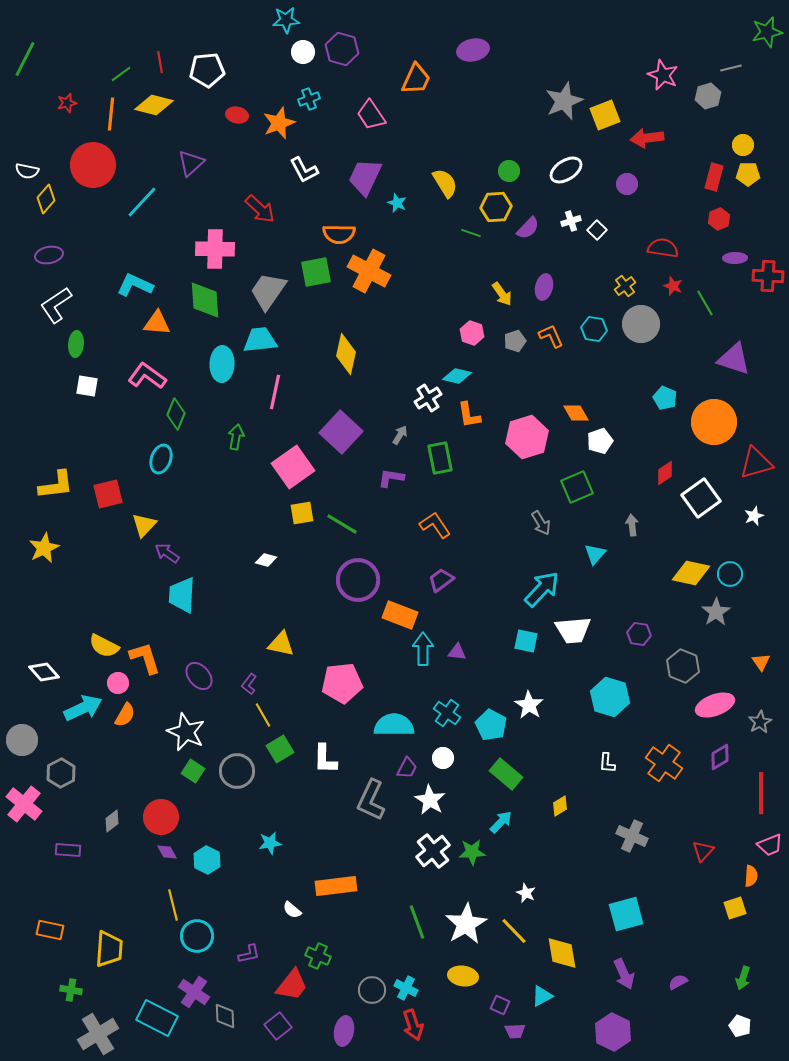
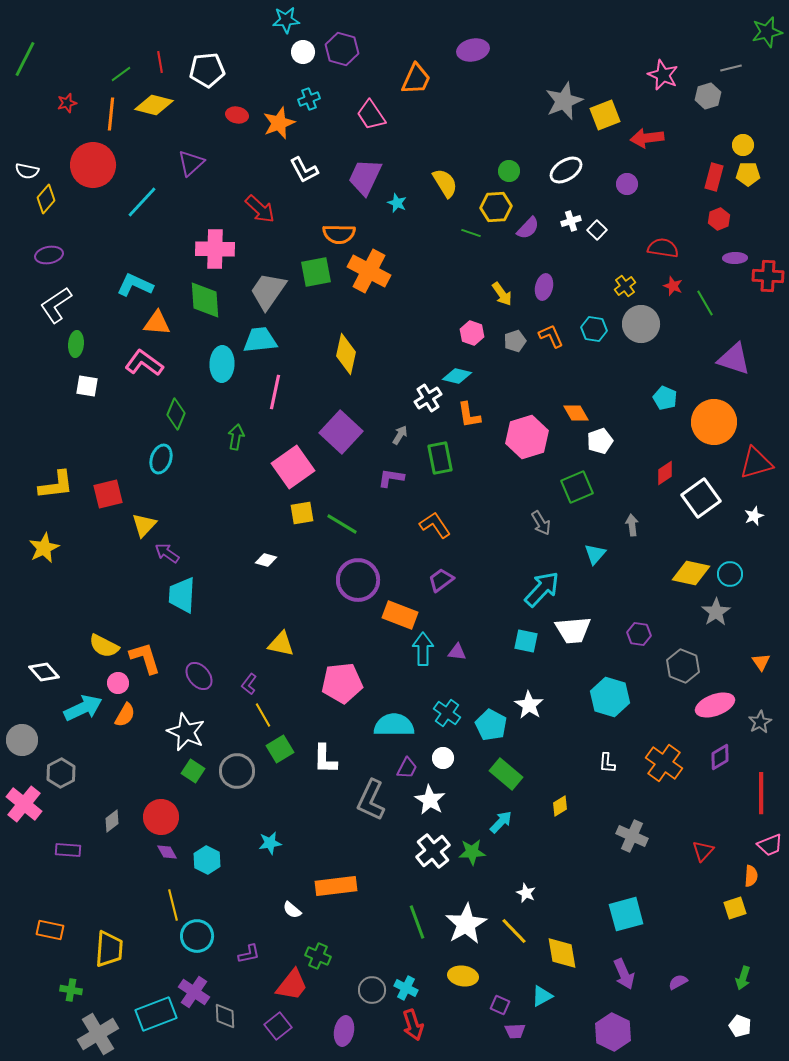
pink L-shape at (147, 376): moved 3 px left, 13 px up
cyan rectangle at (157, 1018): moved 1 px left, 4 px up; rotated 48 degrees counterclockwise
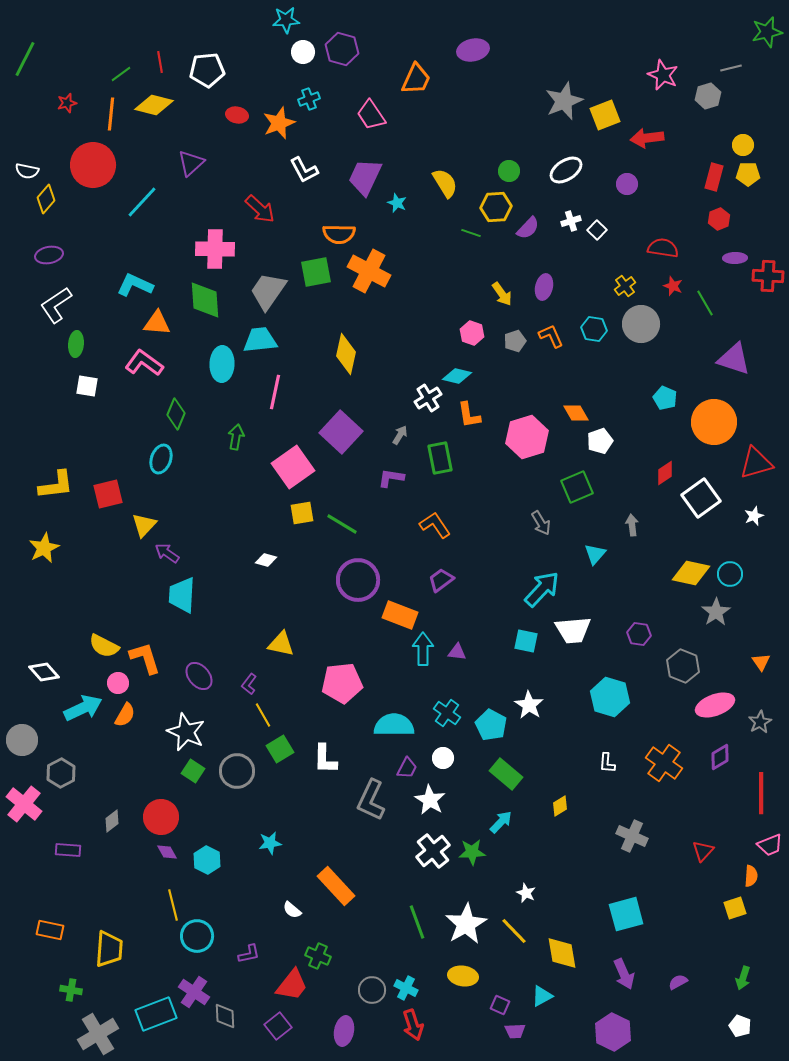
orange rectangle at (336, 886): rotated 54 degrees clockwise
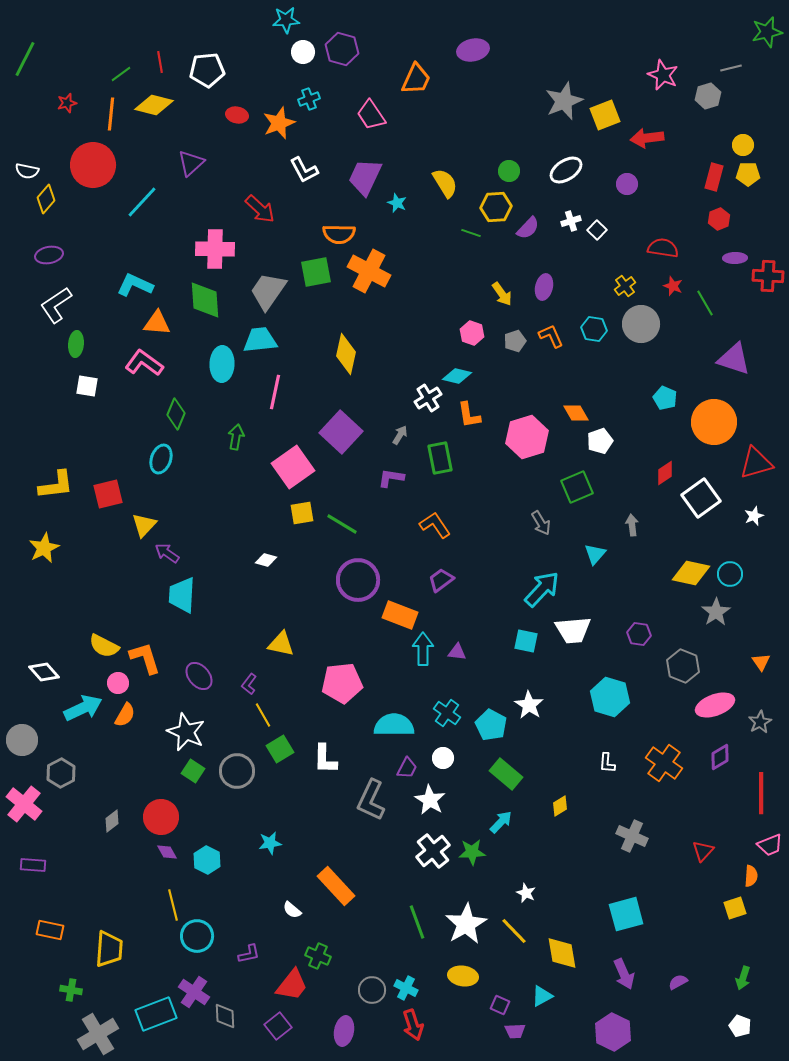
purple rectangle at (68, 850): moved 35 px left, 15 px down
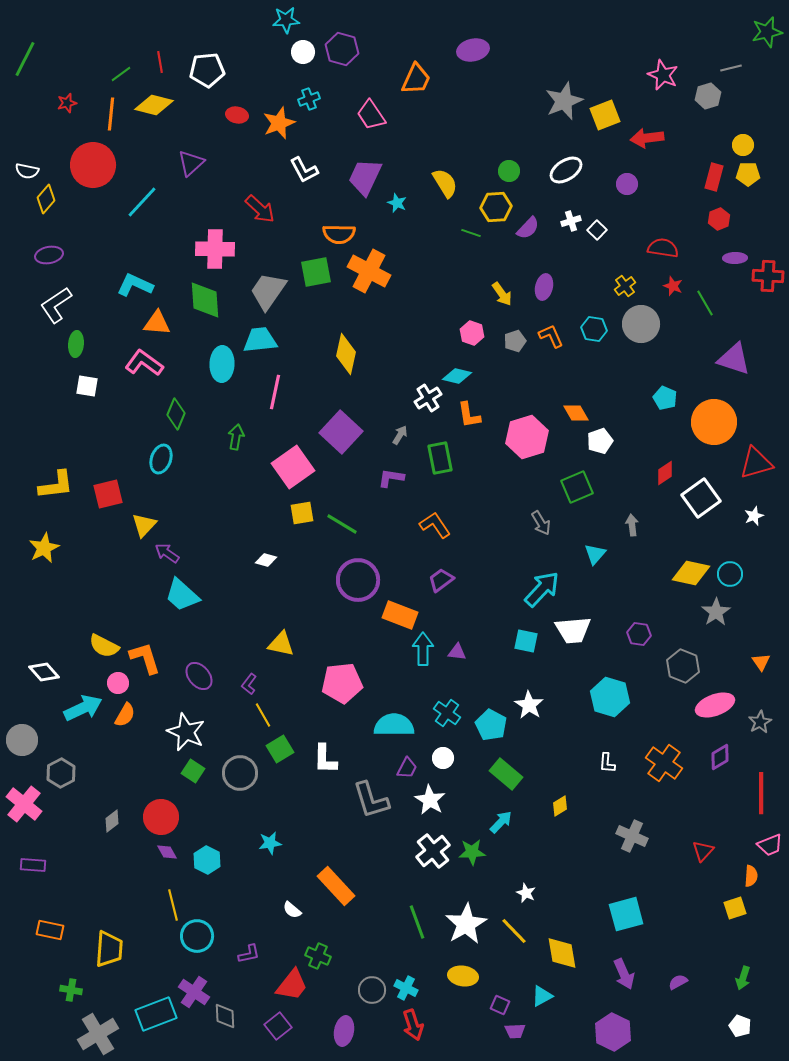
cyan trapezoid at (182, 595): rotated 51 degrees counterclockwise
gray circle at (237, 771): moved 3 px right, 2 px down
gray L-shape at (371, 800): rotated 42 degrees counterclockwise
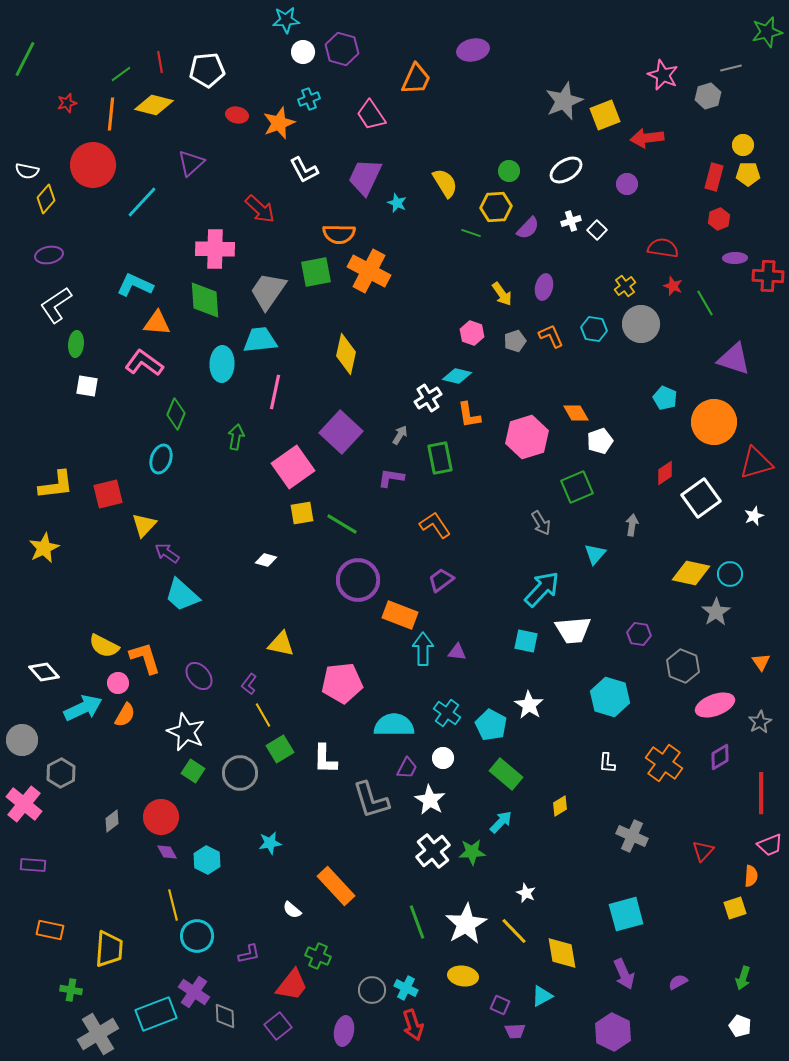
gray arrow at (632, 525): rotated 15 degrees clockwise
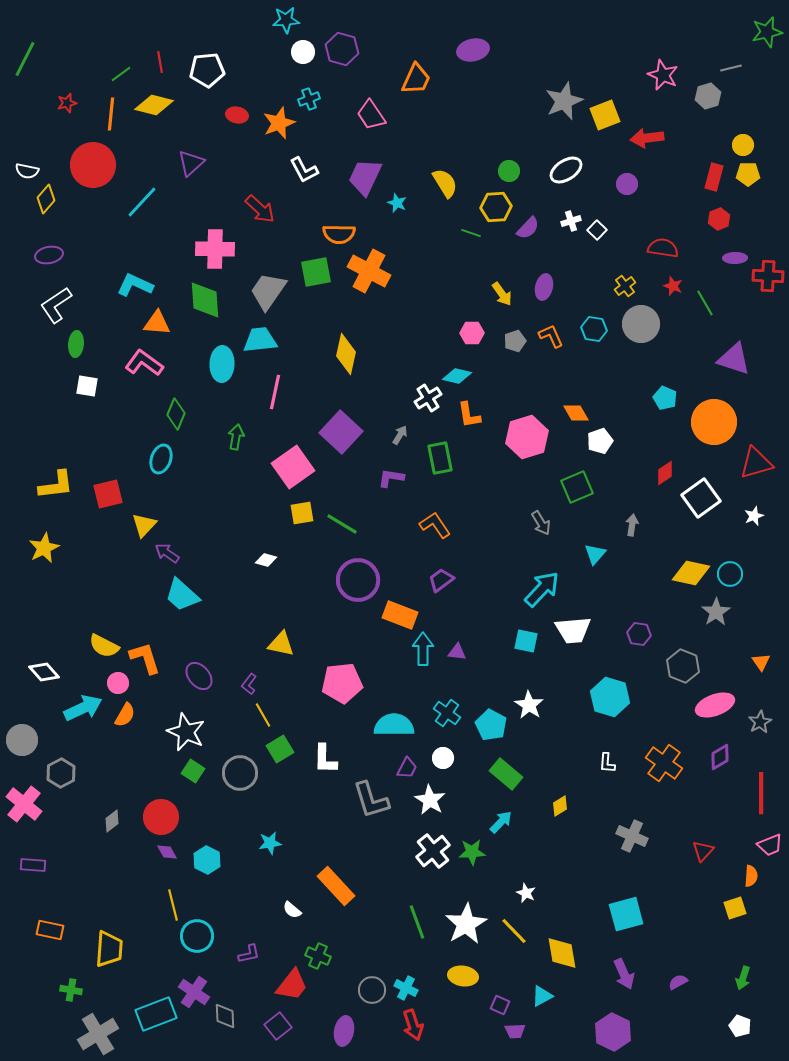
pink hexagon at (472, 333): rotated 20 degrees counterclockwise
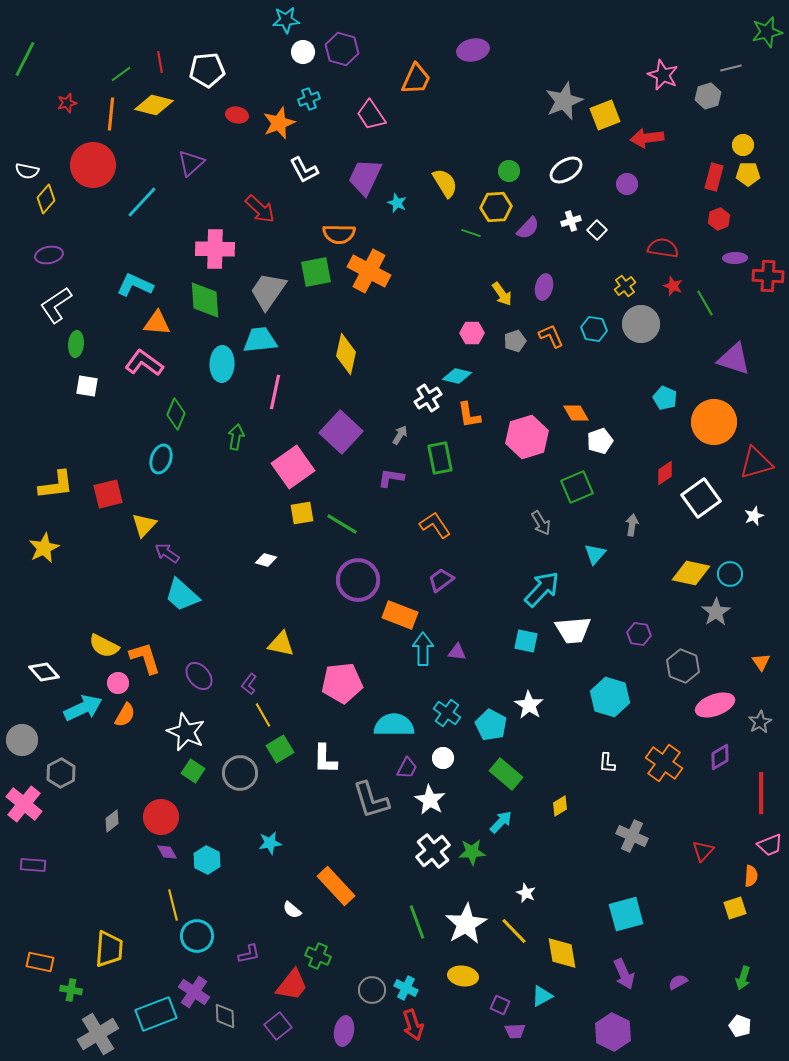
orange rectangle at (50, 930): moved 10 px left, 32 px down
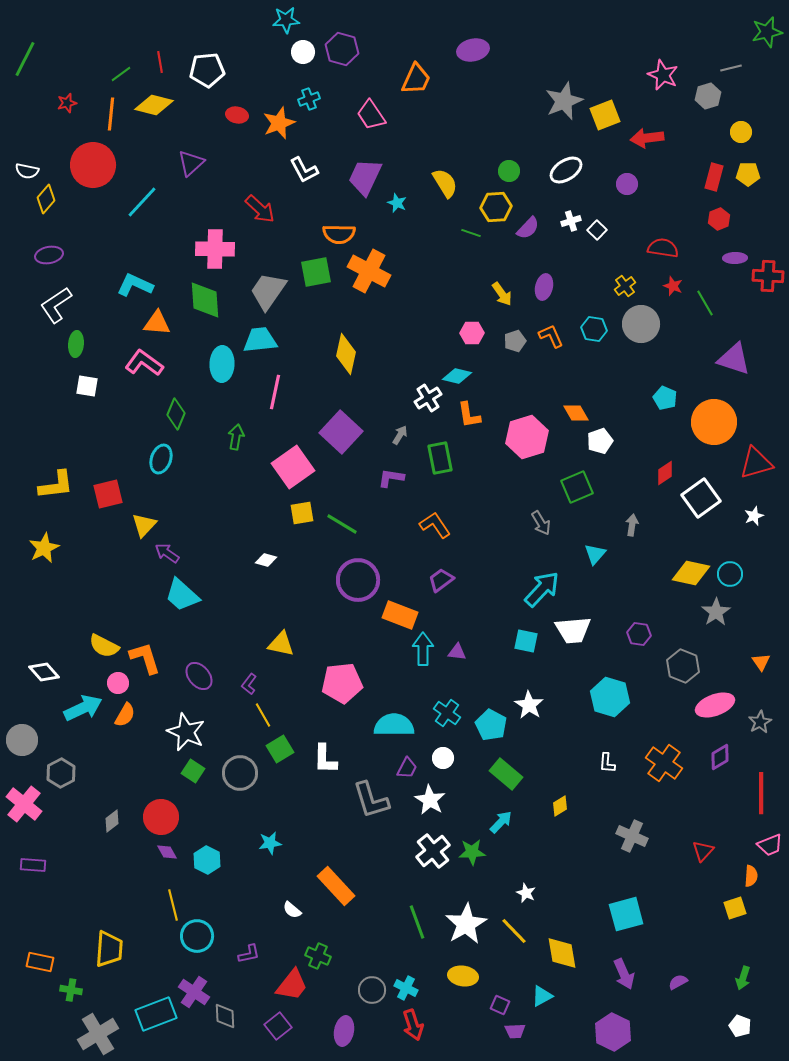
yellow circle at (743, 145): moved 2 px left, 13 px up
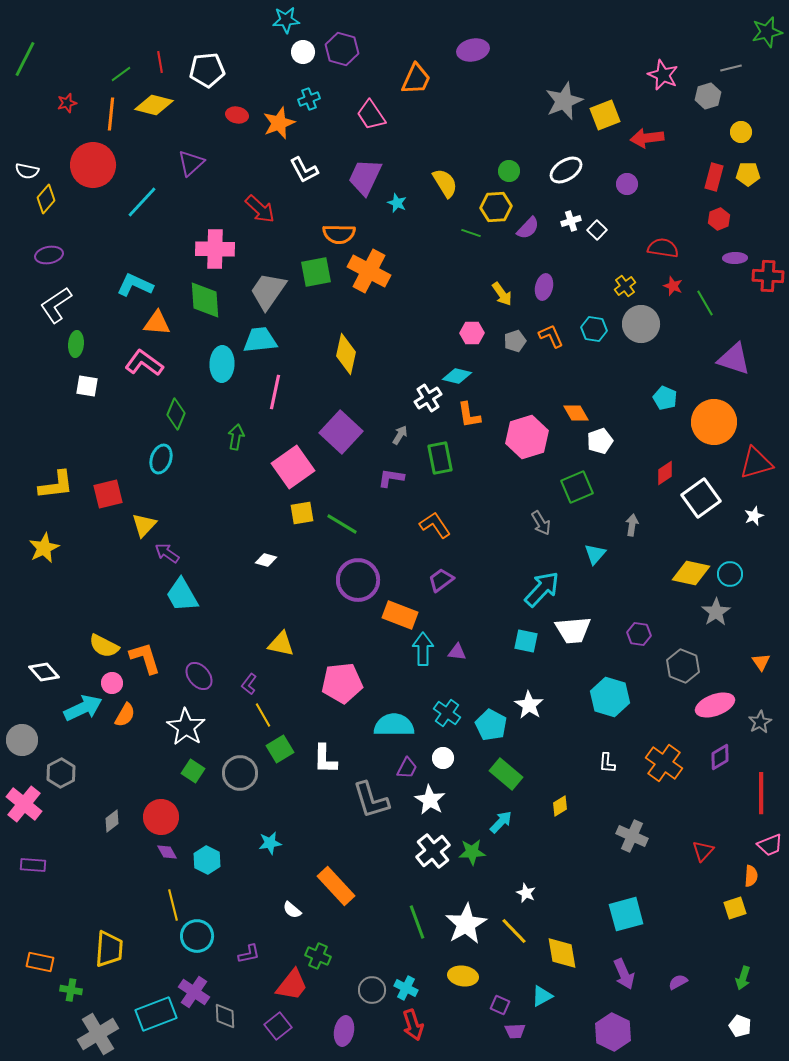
cyan trapezoid at (182, 595): rotated 18 degrees clockwise
pink circle at (118, 683): moved 6 px left
white star at (186, 732): moved 5 px up; rotated 9 degrees clockwise
